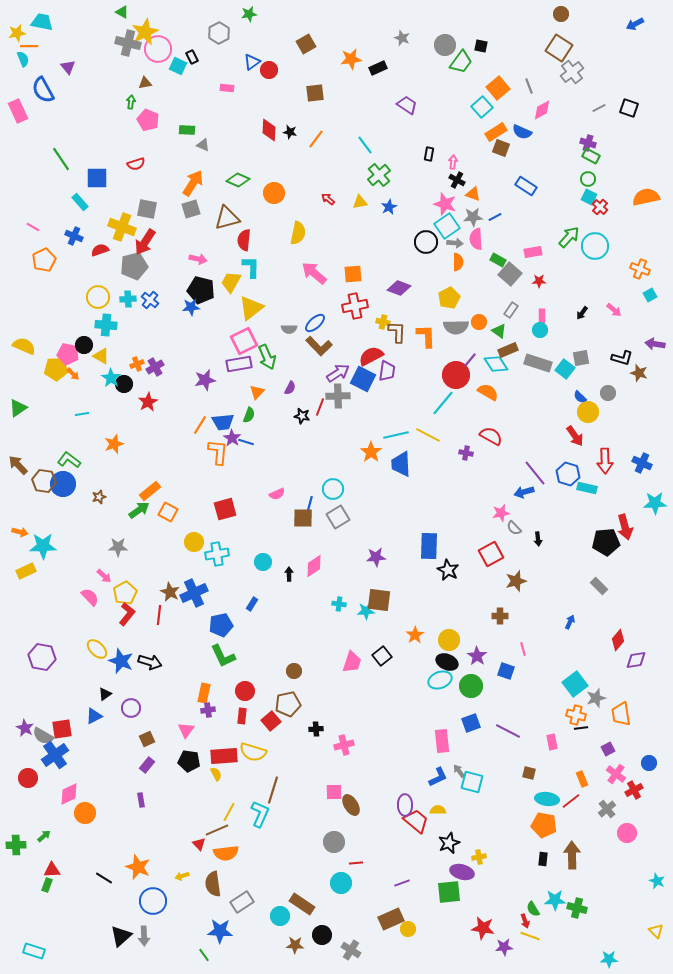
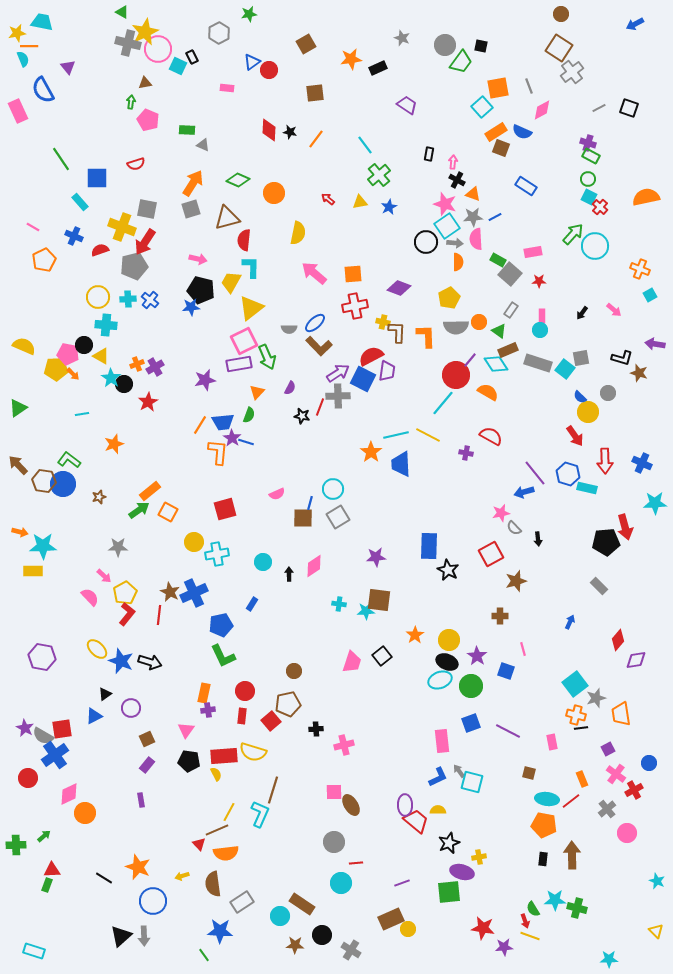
orange square at (498, 88): rotated 30 degrees clockwise
green arrow at (569, 237): moved 4 px right, 3 px up
yellow rectangle at (26, 571): moved 7 px right; rotated 24 degrees clockwise
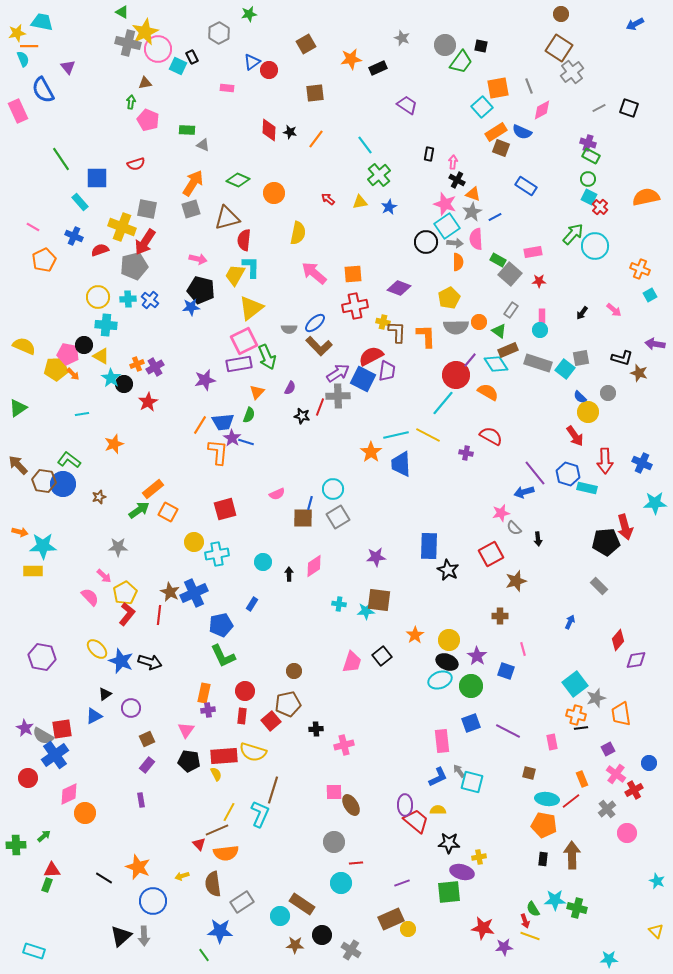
gray star at (473, 217): moved 1 px left, 5 px up; rotated 24 degrees counterclockwise
yellow trapezoid at (231, 282): moved 4 px right, 7 px up
orange rectangle at (150, 491): moved 3 px right, 2 px up
black star at (449, 843): rotated 25 degrees clockwise
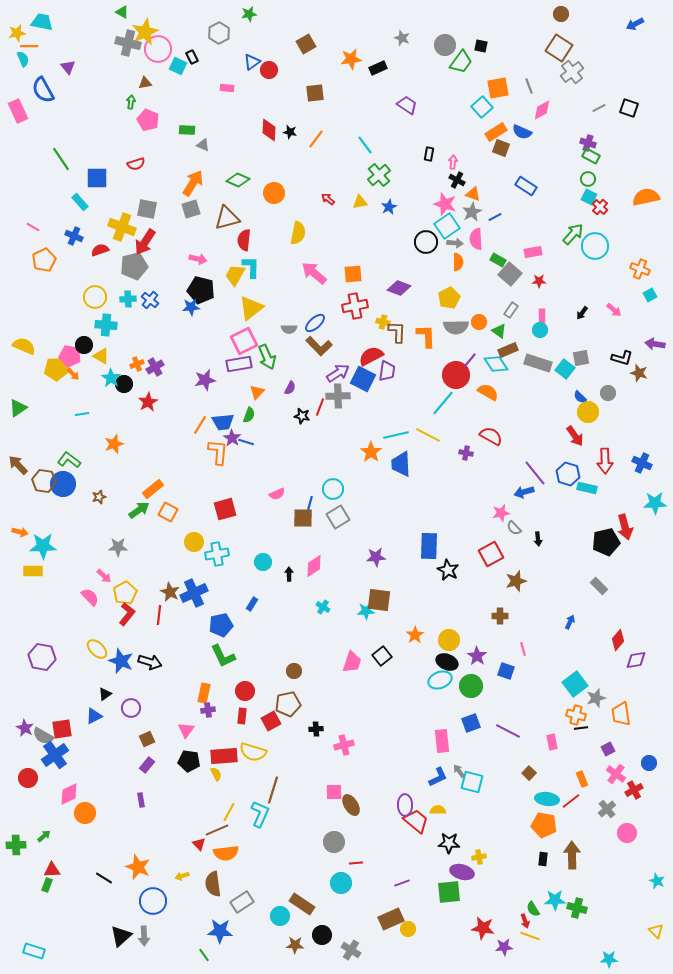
yellow circle at (98, 297): moved 3 px left
pink pentagon at (68, 354): moved 2 px right, 2 px down
black pentagon at (606, 542): rotated 8 degrees counterclockwise
cyan cross at (339, 604): moved 16 px left, 3 px down; rotated 24 degrees clockwise
red square at (271, 721): rotated 12 degrees clockwise
brown square at (529, 773): rotated 32 degrees clockwise
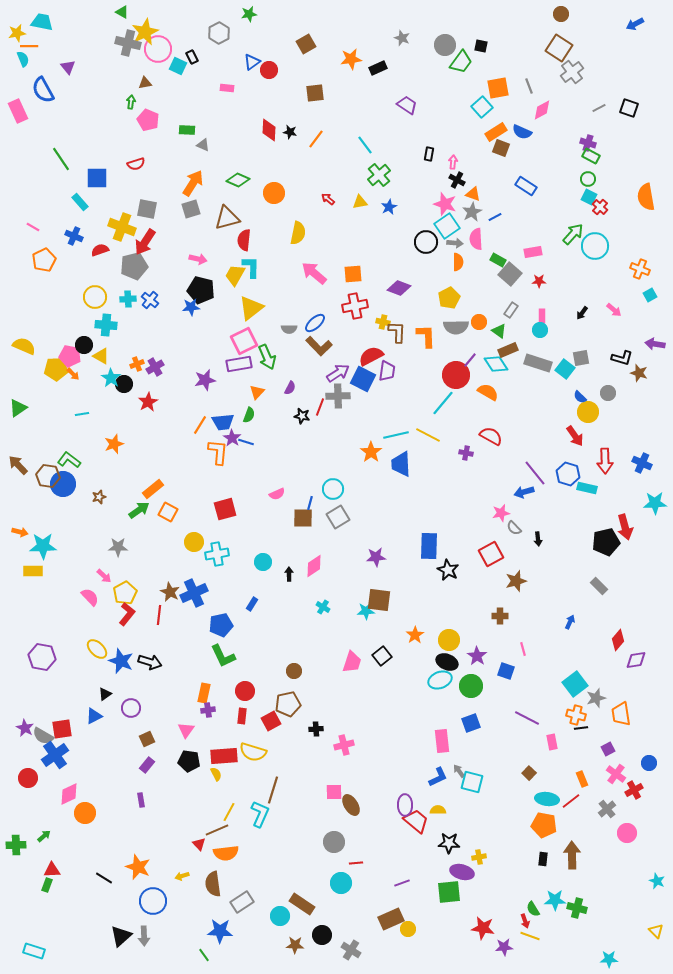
orange semicircle at (646, 197): rotated 88 degrees counterclockwise
brown hexagon at (44, 481): moved 4 px right, 5 px up
purple line at (508, 731): moved 19 px right, 13 px up
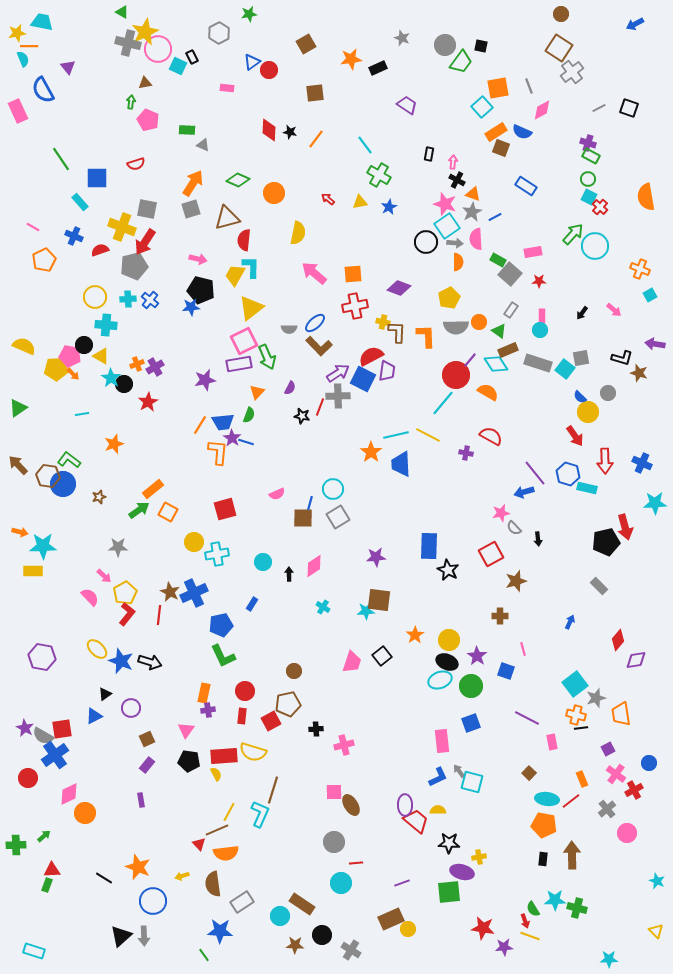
green cross at (379, 175): rotated 20 degrees counterclockwise
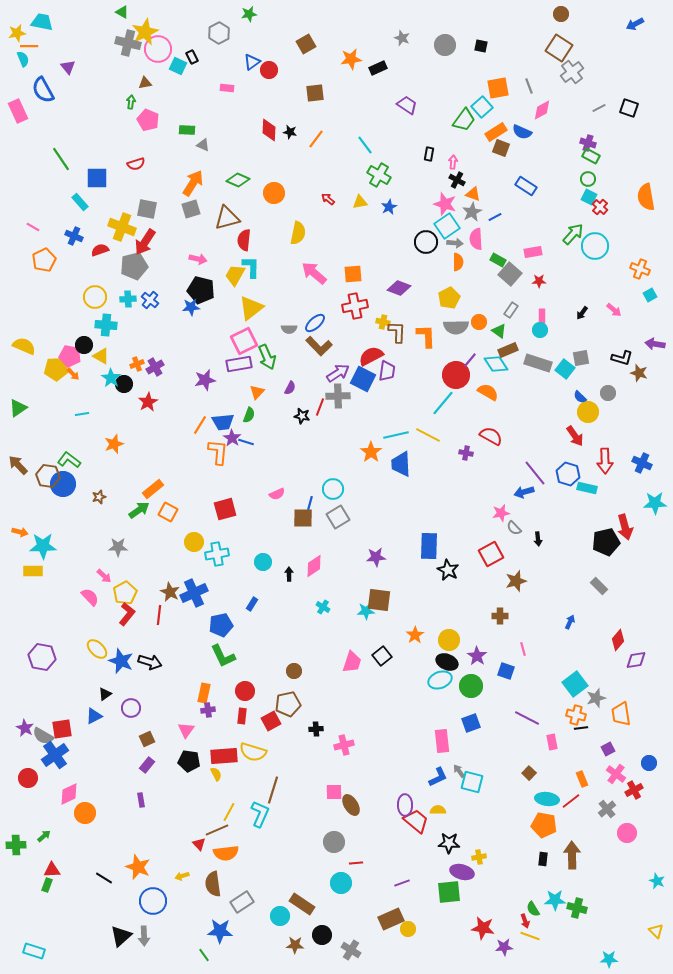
green trapezoid at (461, 62): moved 3 px right, 58 px down
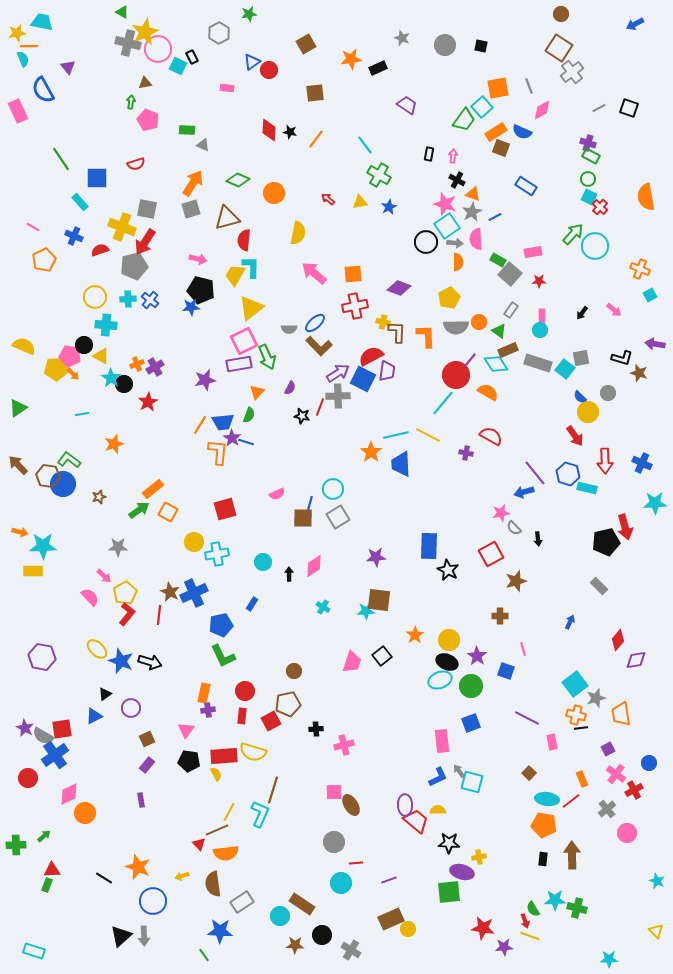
pink arrow at (453, 162): moved 6 px up
purple line at (402, 883): moved 13 px left, 3 px up
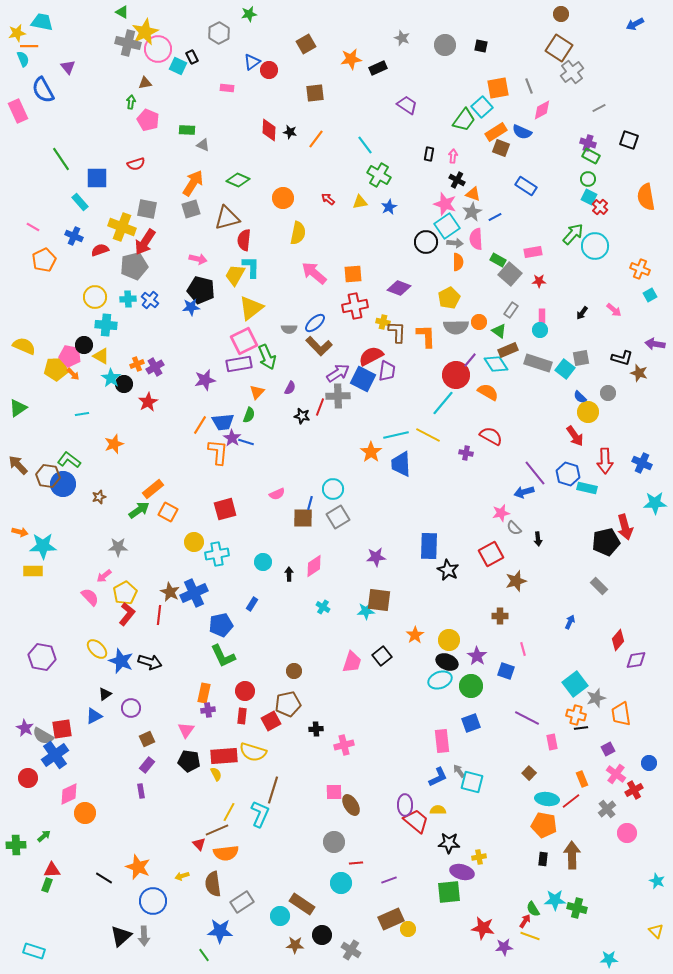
black square at (629, 108): moved 32 px down
orange circle at (274, 193): moved 9 px right, 5 px down
pink arrow at (104, 576): rotated 98 degrees clockwise
purple rectangle at (141, 800): moved 9 px up
red arrow at (525, 921): rotated 128 degrees counterclockwise
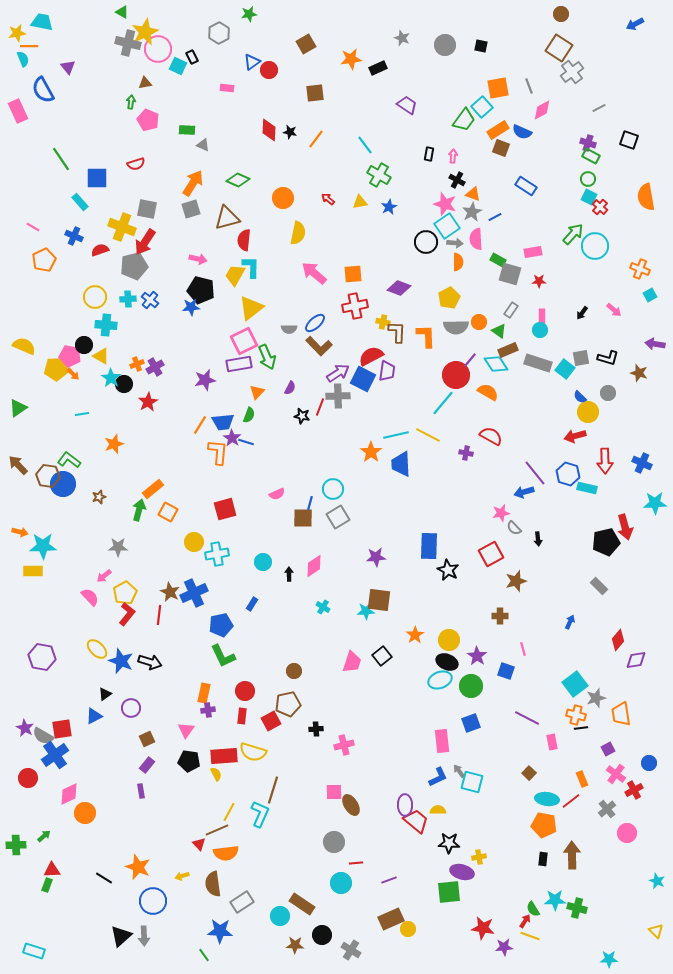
orange rectangle at (496, 132): moved 2 px right, 2 px up
gray square at (510, 274): rotated 25 degrees counterclockwise
black L-shape at (622, 358): moved 14 px left
red arrow at (575, 436): rotated 110 degrees clockwise
green arrow at (139, 510): rotated 40 degrees counterclockwise
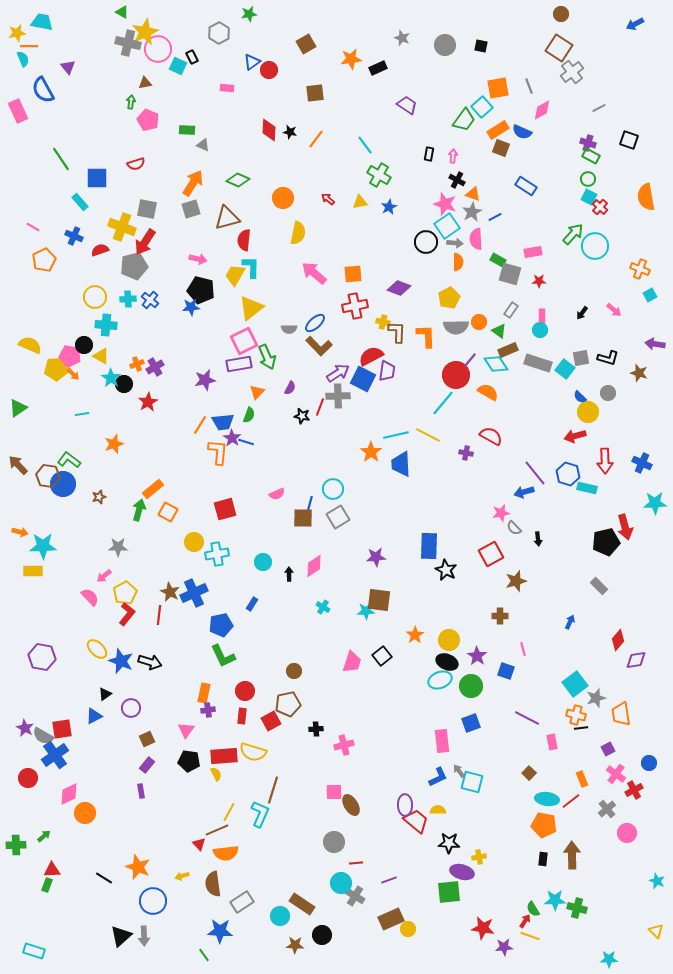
yellow semicircle at (24, 346): moved 6 px right, 1 px up
black star at (448, 570): moved 2 px left
gray cross at (351, 950): moved 4 px right, 54 px up
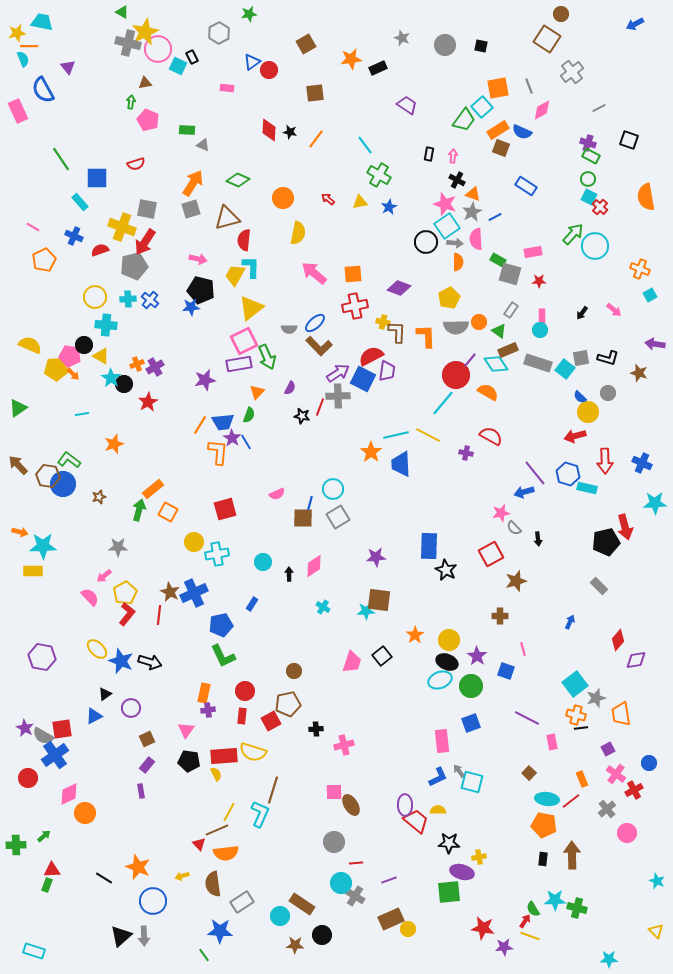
brown square at (559, 48): moved 12 px left, 9 px up
blue line at (246, 442): rotated 42 degrees clockwise
